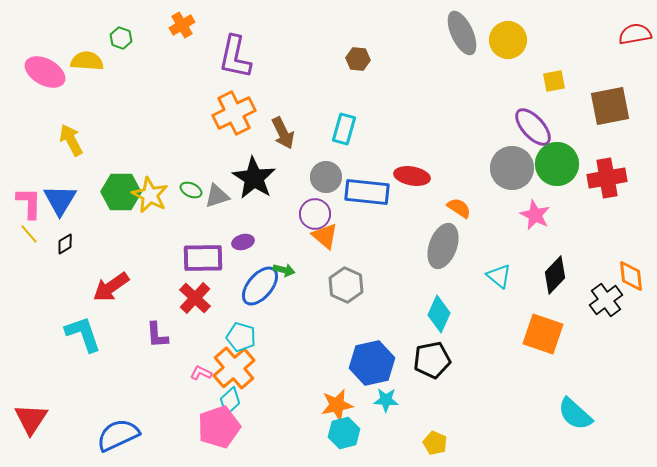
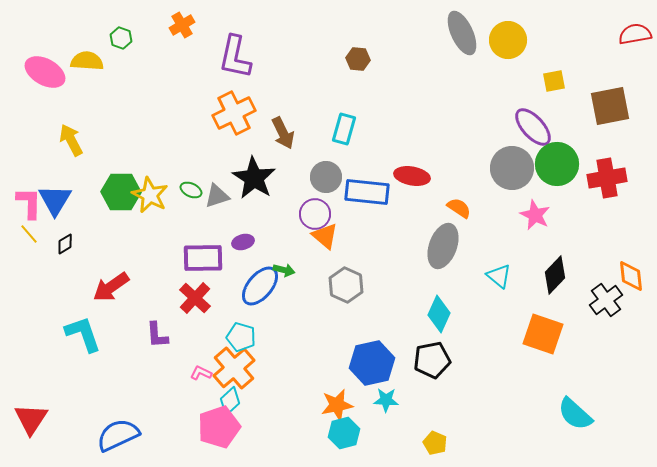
blue triangle at (60, 200): moved 5 px left
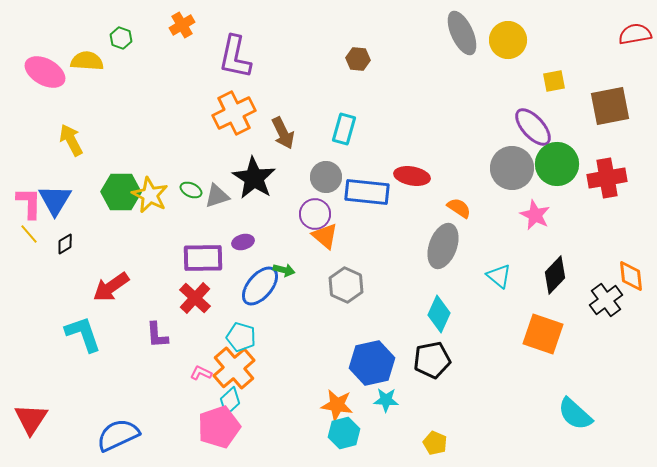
orange star at (337, 405): rotated 20 degrees clockwise
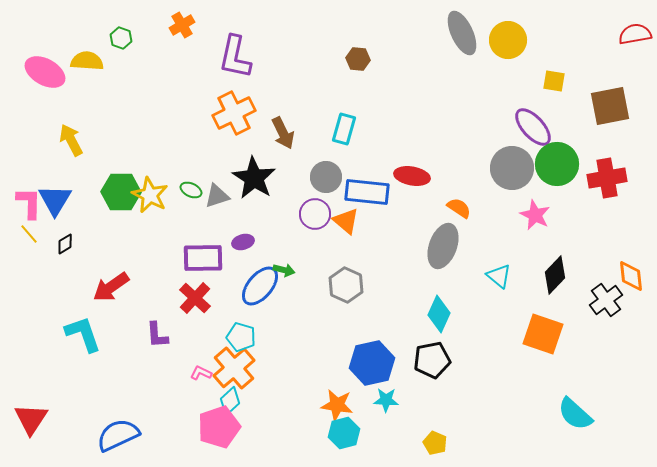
yellow square at (554, 81): rotated 20 degrees clockwise
orange triangle at (325, 236): moved 21 px right, 15 px up
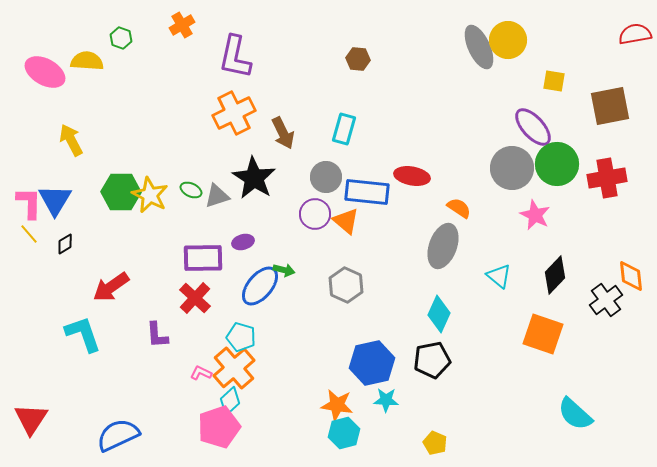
gray ellipse at (462, 33): moved 17 px right, 14 px down
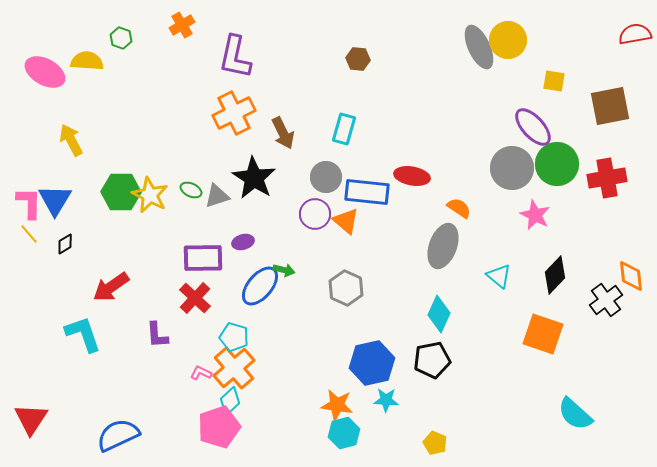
gray hexagon at (346, 285): moved 3 px down
cyan pentagon at (241, 337): moved 7 px left
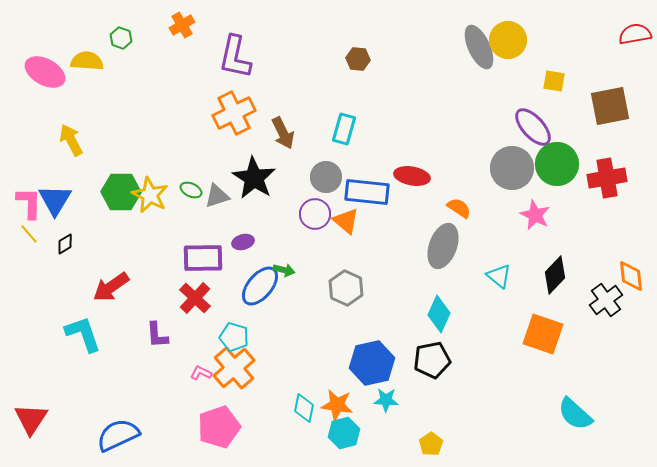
cyan diamond at (230, 401): moved 74 px right, 7 px down; rotated 36 degrees counterclockwise
yellow pentagon at (435, 443): moved 4 px left, 1 px down; rotated 15 degrees clockwise
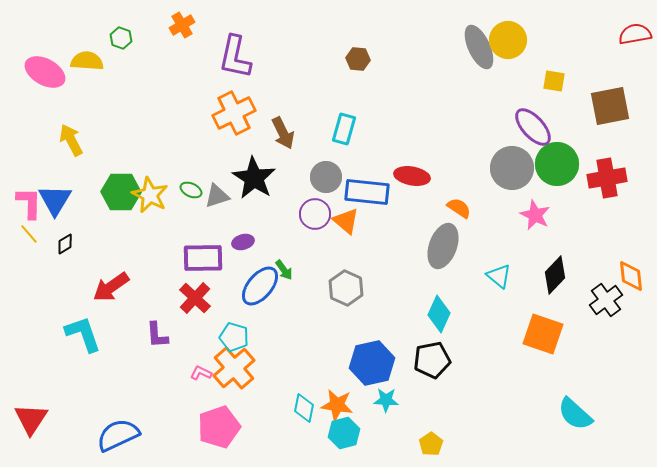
green arrow at (284, 270): rotated 40 degrees clockwise
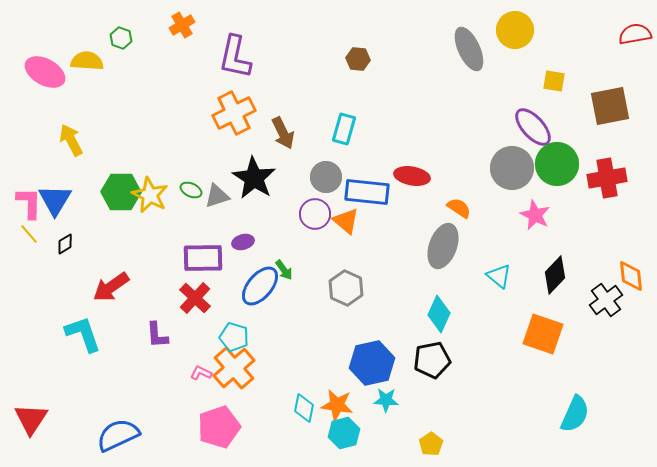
yellow circle at (508, 40): moved 7 px right, 10 px up
gray ellipse at (479, 47): moved 10 px left, 2 px down
cyan semicircle at (575, 414): rotated 108 degrees counterclockwise
